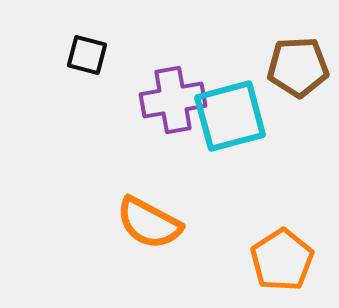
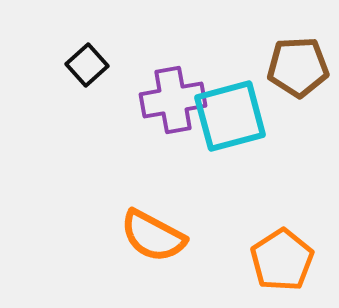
black square: moved 10 px down; rotated 33 degrees clockwise
orange semicircle: moved 4 px right, 13 px down
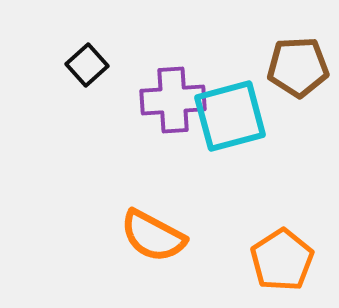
purple cross: rotated 6 degrees clockwise
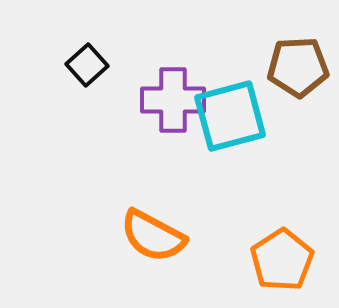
purple cross: rotated 4 degrees clockwise
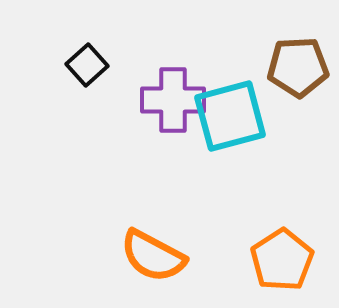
orange semicircle: moved 20 px down
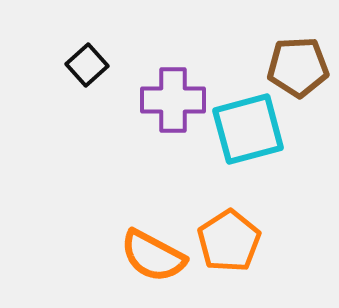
cyan square: moved 18 px right, 13 px down
orange pentagon: moved 53 px left, 19 px up
